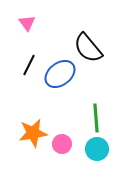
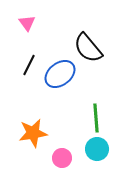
pink circle: moved 14 px down
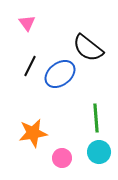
black semicircle: rotated 12 degrees counterclockwise
black line: moved 1 px right, 1 px down
cyan circle: moved 2 px right, 3 px down
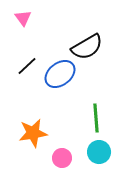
pink triangle: moved 4 px left, 5 px up
black semicircle: moved 1 px left, 1 px up; rotated 68 degrees counterclockwise
black line: moved 3 px left; rotated 20 degrees clockwise
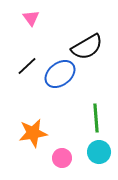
pink triangle: moved 8 px right
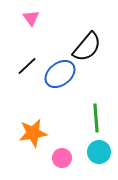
black semicircle: rotated 20 degrees counterclockwise
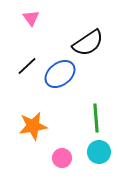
black semicircle: moved 1 px right, 4 px up; rotated 16 degrees clockwise
orange star: moved 7 px up
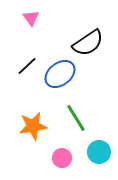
green line: moved 20 px left; rotated 28 degrees counterclockwise
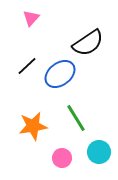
pink triangle: rotated 18 degrees clockwise
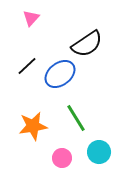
black semicircle: moved 1 px left, 1 px down
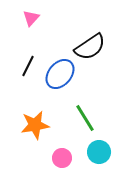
black semicircle: moved 3 px right, 3 px down
black line: moved 1 px right; rotated 20 degrees counterclockwise
blue ellipse: rotated 12 degrees counterclockwise
green line: moved 9 px right
orange star: moved 2 px right, 1 px up
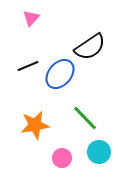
black line: rotated 40 degrees clockwise
green line: rotated 12 degrees counterclockwise
